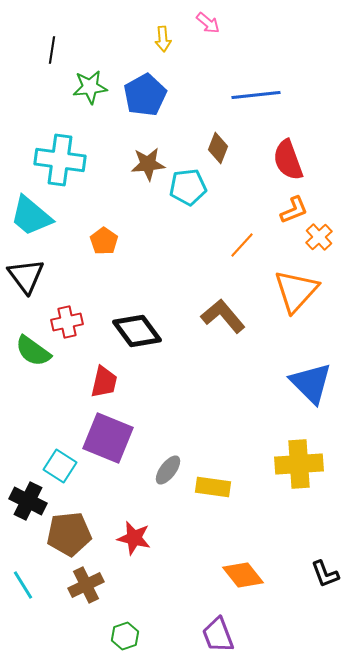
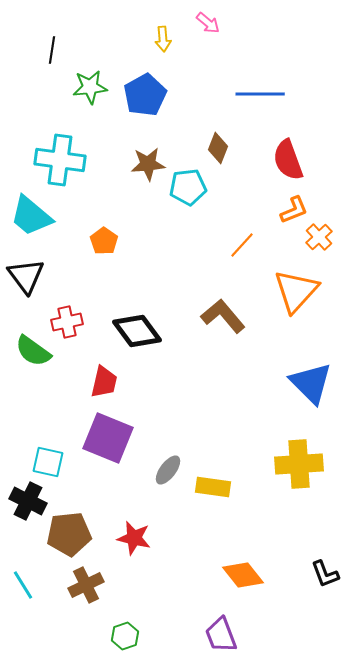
blue line: moved 4 px right, 1 px up; rotated 6 degrees clockwise
cyan square: moved 12 px left, 4 px up; rotated 20 degrees counterclockwise
purple trapezoid: moved 3 px right
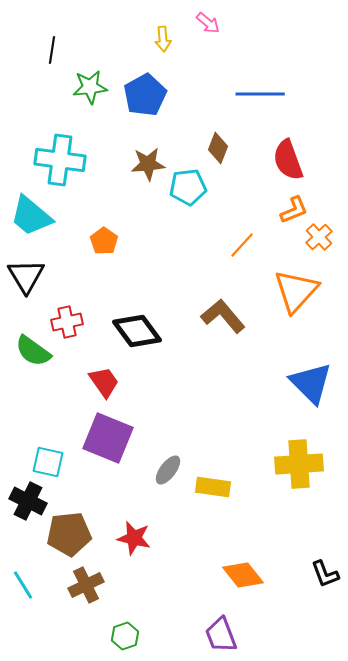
black triangle: rotated 6 degrees clockwise
red trapezoid: rotated 48 degrees counterclockwise
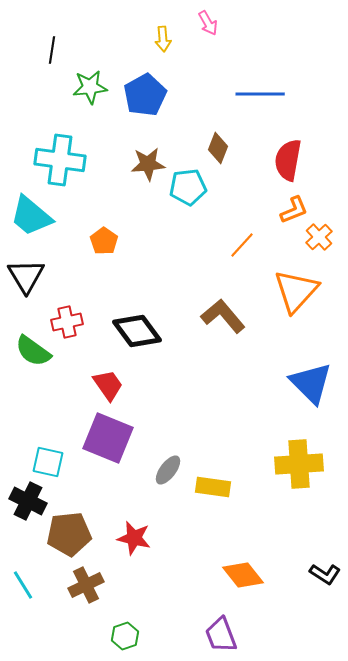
pink arrow: rotated 20 degrees clockwise
red semicircle: rotated 30 degrees clockwise
red trapezoid: moved 4 px right, 3 px down
black L-shape: rotated 36 degrees counterclockwise
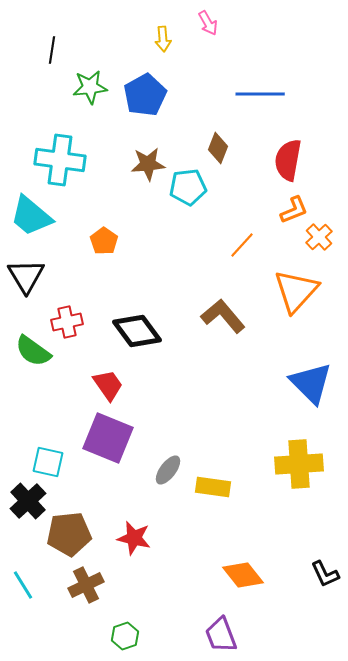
black cross: rotated 21 degrees clockwise
black L-shape: rotated 32 degrees clockwise
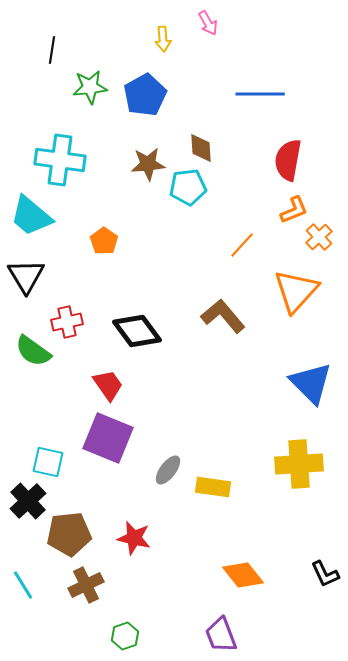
brown diamond: moved 17 px left; rotated 24 degrees counterclockwise
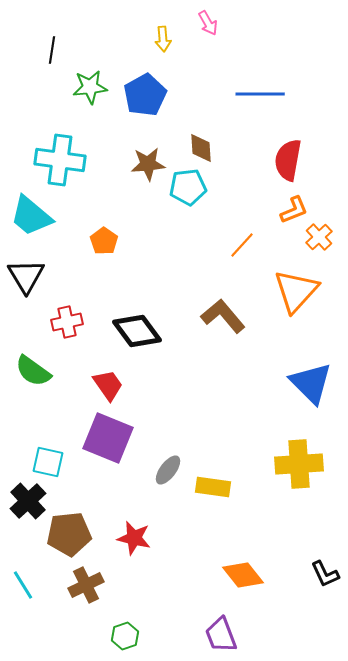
green semicircle: moved 20 px down
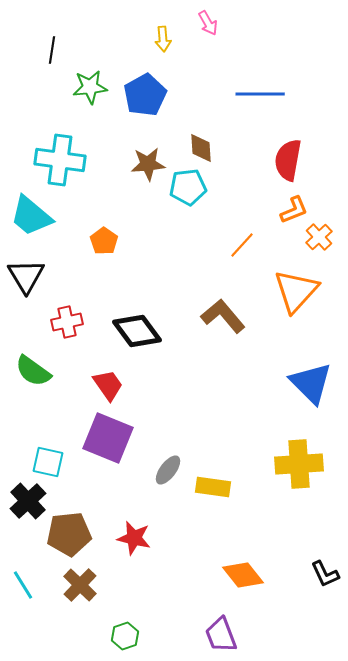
brown cross: moved 6 px left; rotated 20 degrees counterclockwise
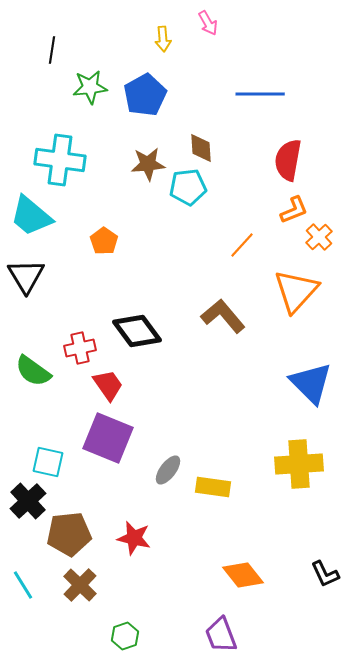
red cross: moved 13 px right, 26 px down
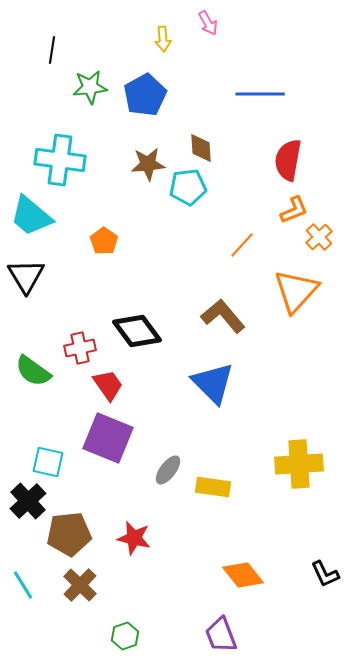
blue triangle: moved 98 px left
